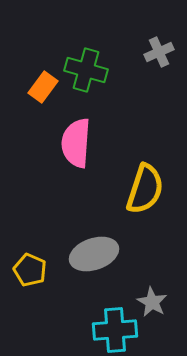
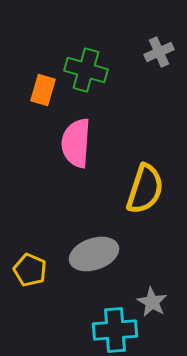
orange rectangle: moved 3 px down; rotated 20 degrees counterclockwise
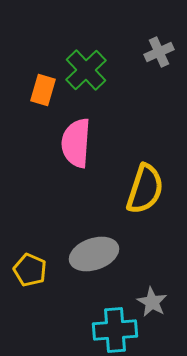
green cross: rotated 30 degrees clockwise
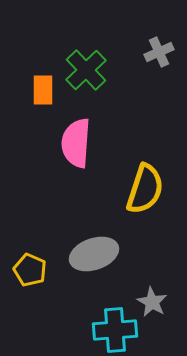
orange rectangle: rotated 16 degrees counterclockwise
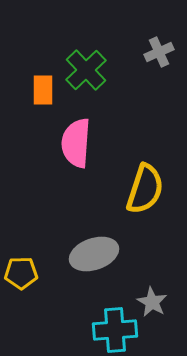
yellow pentagon: moved 9 px left, 3 px down; rotated 24 degrees counterclockwise
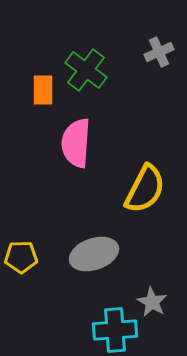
green cross: rotated 9 degrees counterclockwise
yellow semicircle: rotated 9 degrees clockwise
yellow pentagon: moved 16 px up
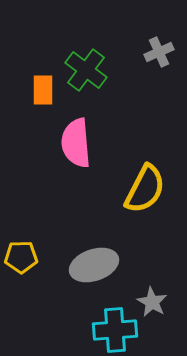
pink semicircle: rotated 9 degrees counterclockwise
gray ellipse: moved 11 px down
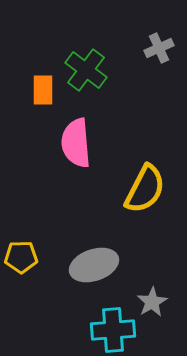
gray cross: moved 4 px up
gray star: rotated 12 degrees clockwise
cyan cross: moved 2 px left
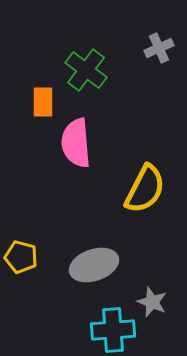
orange rectangle: moved 12 px down
yellow pentagon: rotated 16 degrees clockwise
gray star: rotated 20 degrees counterclockwise
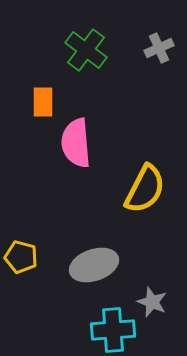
green cross: moved 20 px up
